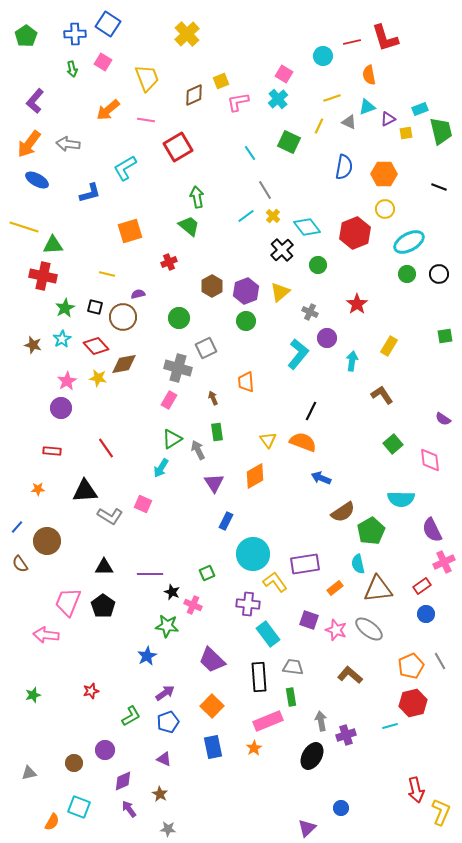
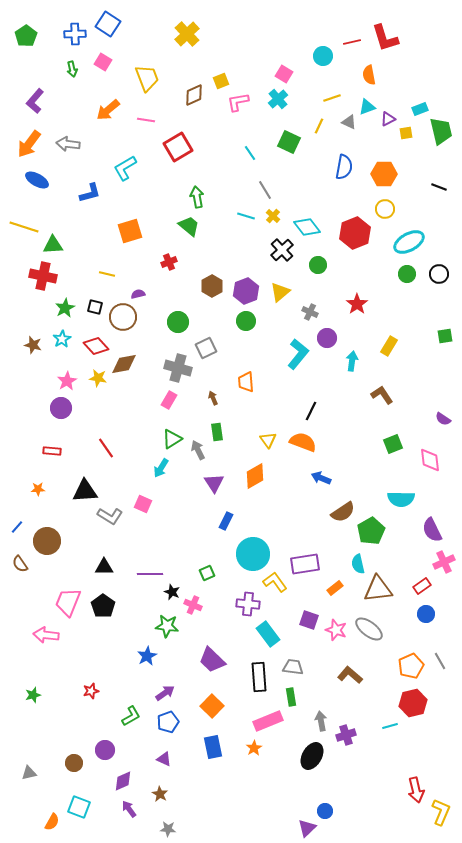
cyan line at (246, 216): rotated 54 degrees clockwise
green circle at (179, 318): moved 1 px left, 4 px down
green square at (393, 444): rotated 18 degrees clockwise
blue circle at (341, 808): moved 16 px left, 3 px down
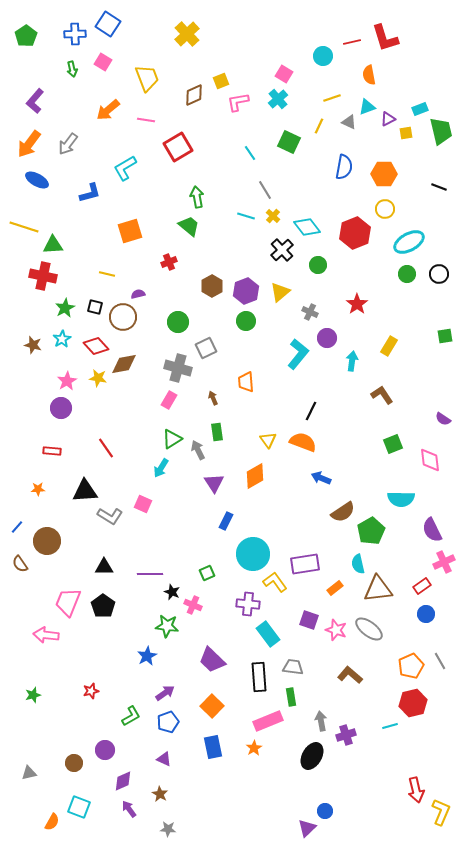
gray arrow at (68, 144): rotated 60 degrees counterclockwise
